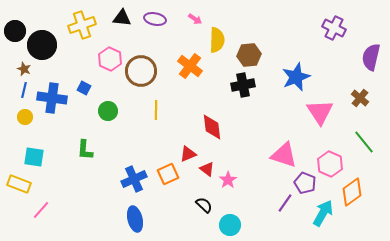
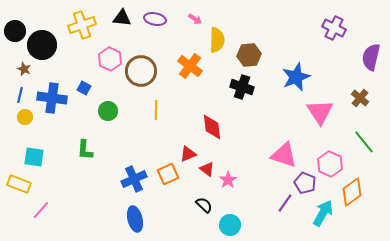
black cross at (243, 85): moved 1 px left, 2 px down; rotated 30 degrees clockwise
blue line at (24, 90): moved 4 px left, 5 px down
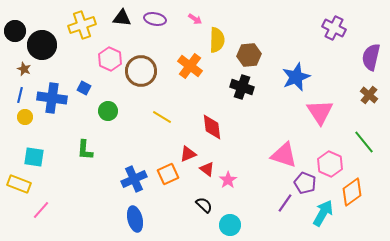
brown cross at (360, 98): moved 9 px right, 3 px up
yellow line at (156, 110): moved 6 px right, 7 px down; rotated 60 degrees counterclockwise
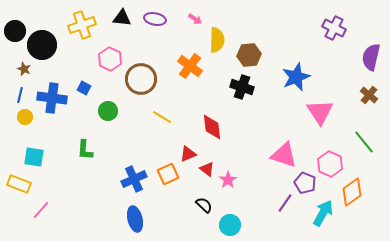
brown circle at (141, 71): moved 8 px down
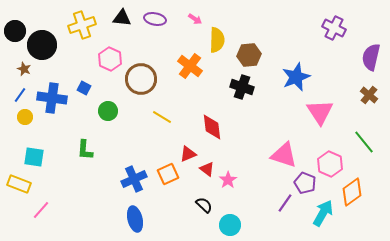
blue line at (20, 95): rotated 21 degrees clockwise
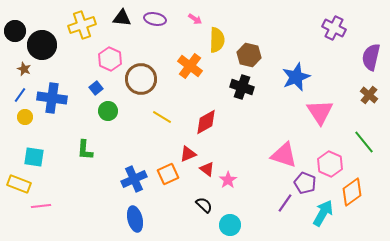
brown hexagon at (249, 55): rotated 20 degrees clockwise
blue square at (84, 88): moved 12 px right; rotated 24 degrees clockwise
red diamond at (212, 127): moved 6 px left, 5 px up; rotated 68 degrees clockwise
pink line at (41, 210): moved 4 px up; rotated 42 degrees clockwise
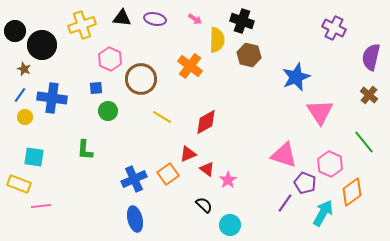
black cross at (242, 87): moved 66 px up
blue square at (96, 88): rotated 32 degrees clockwise
orange square at (168, 174): rotated 10 degrees counterclockwise
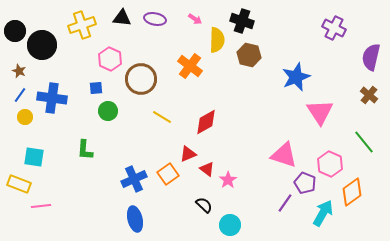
brown star at (24, 69): moved 5 px left, 2 px down
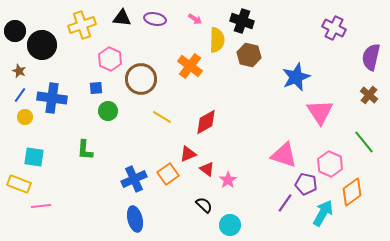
purple pentagon at (305, 183): moved 1 px right, 1 px down; rotated 10 degrees counterclockwise
